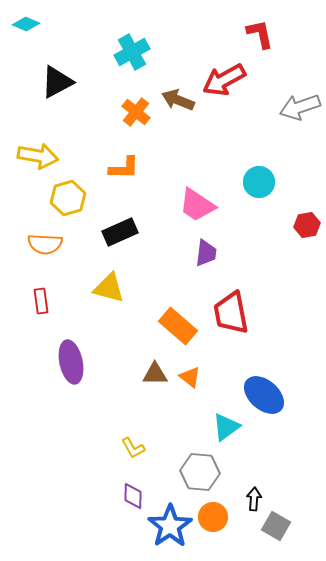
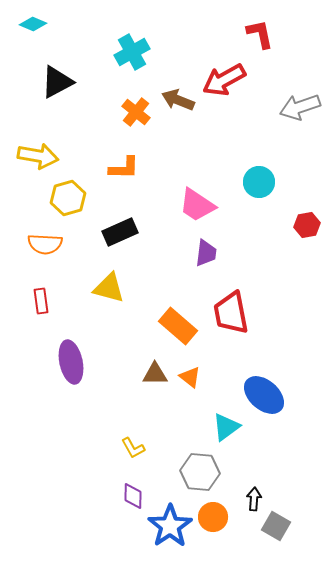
cyan diamond: moved 7 px right
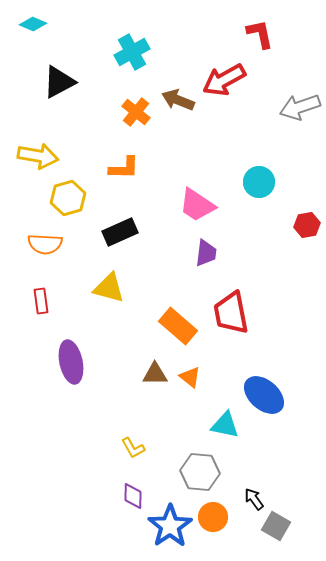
black triangle: moved 2 px right
cyan triangle: moved 1 px left, 2 px up; rotated 48 degrees clockwise
black arrow: rotated 40 degrees counterclockwise
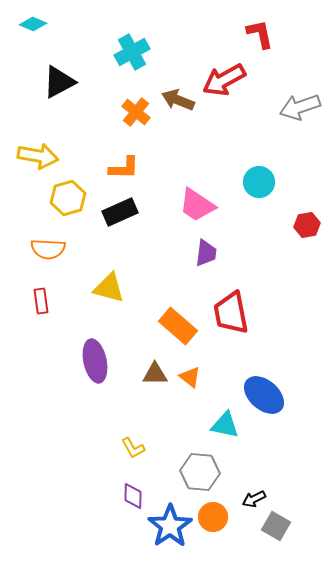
black rectangle: moved 20 px up
orange semicircle: moved 3 px right, 5 px down
purple ellipse: moved 24 px right, 1 px up
black arrow: rotated 80 degrees counterclockwise
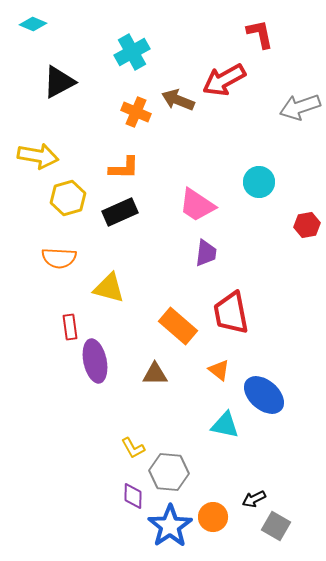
orange cross: rotated 16 degrees counterclockwise
orange semicircle: moved 11 px right, 9 px down
red rectangle: moved 29 px right, 26 px down
orange triangle: moved 29 px right, 7 px up
gray hexagon: moved 31 px left
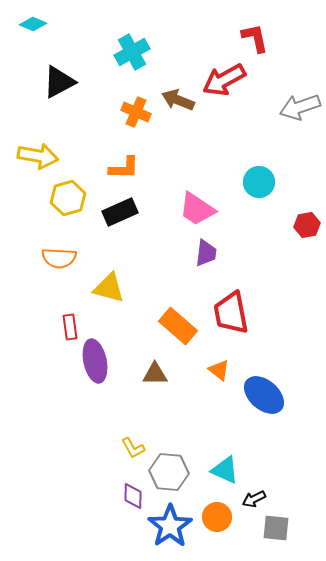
red L-shape: moved 5 px left, 4 px down
pink trapezoid: moved 4 px down
cyan triangle: moved 45 px down; rotated 12 degrees clockwise
orange circle: moved 4 px right
gray square: moved 2 px down; rotated 24 degrees counterclockwise
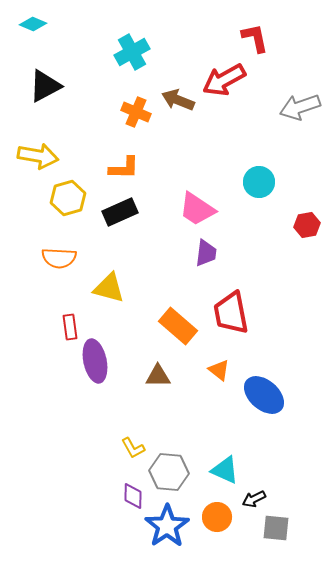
black triangle: moved 14 px left, 4 px down
brown triangle: moved 3 px right, 2 px down
blue star: moved 3 px left
